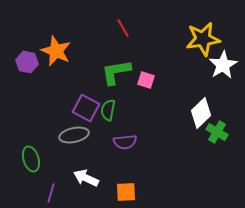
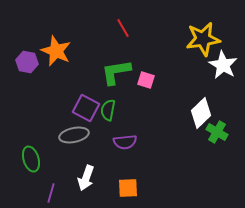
white star: rotated 12 degrees counterclockwise
white arrow: rotated 95 degrees counterclockwise
orange square: moved 2 px right, 4 px up
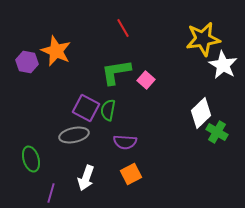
pink square: rotated 24 degrees clockwise
purple semicircle: rotated 10 degrees clockwise
orange square: moved 3 px right, 14 px up; rotated 25 degrees counterclockwise
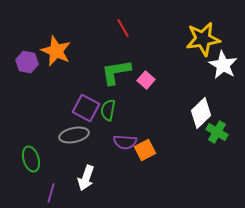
orange square: moved 14 px right, 24 px up
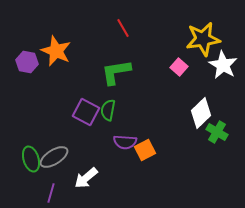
pink square: moved 33 px right, 13 px up
purple square: moved 4 px down
gray ellipse: moved 20 px left, 22 px down; rotated 20 degrees counterclockwise
white arrow: rotated 30 degrees clockwise
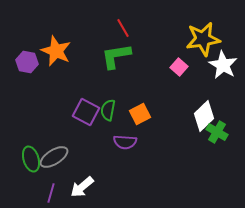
green L-shape: moved 16 px up
white diamond: moved 3 px right, 3 px down
orange square: moved 5 px left, 36 px up
white arrow: moved 4 px left, 9 px down
